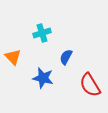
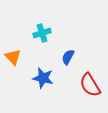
blue semicircle: moved 2 px right
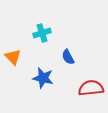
blue semicircle: rotated 56 degrees counterclockwise
red semicircle: moved 1 px right, 3 px down; rotated 115 degrees clockwise
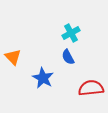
cyan cross: moved 29 px right; rotated 12 degrees counterclockwise
blue star: rotated 15 degrees clockwise
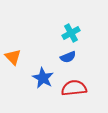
blue semicircle: rotated 84 degrees counterclockwise
red semicircle: moved 17 px left
